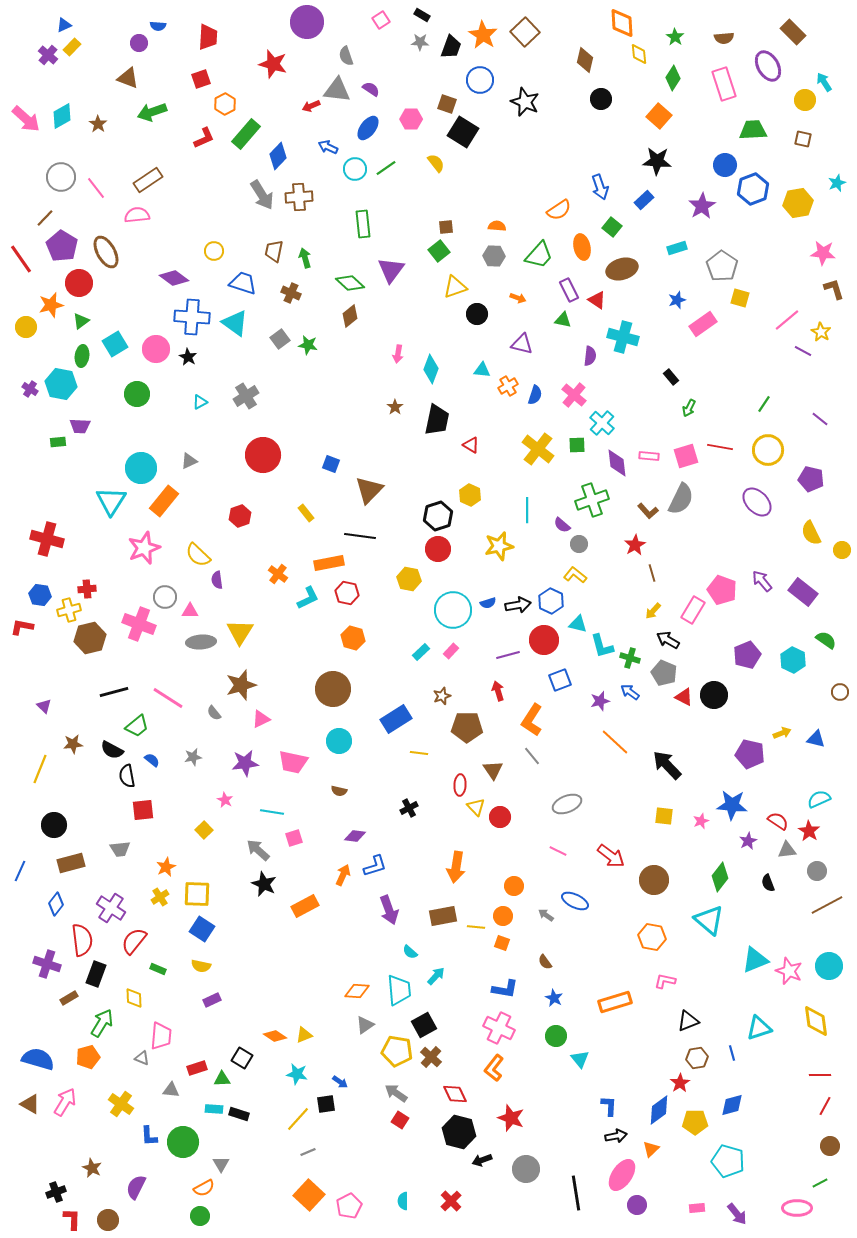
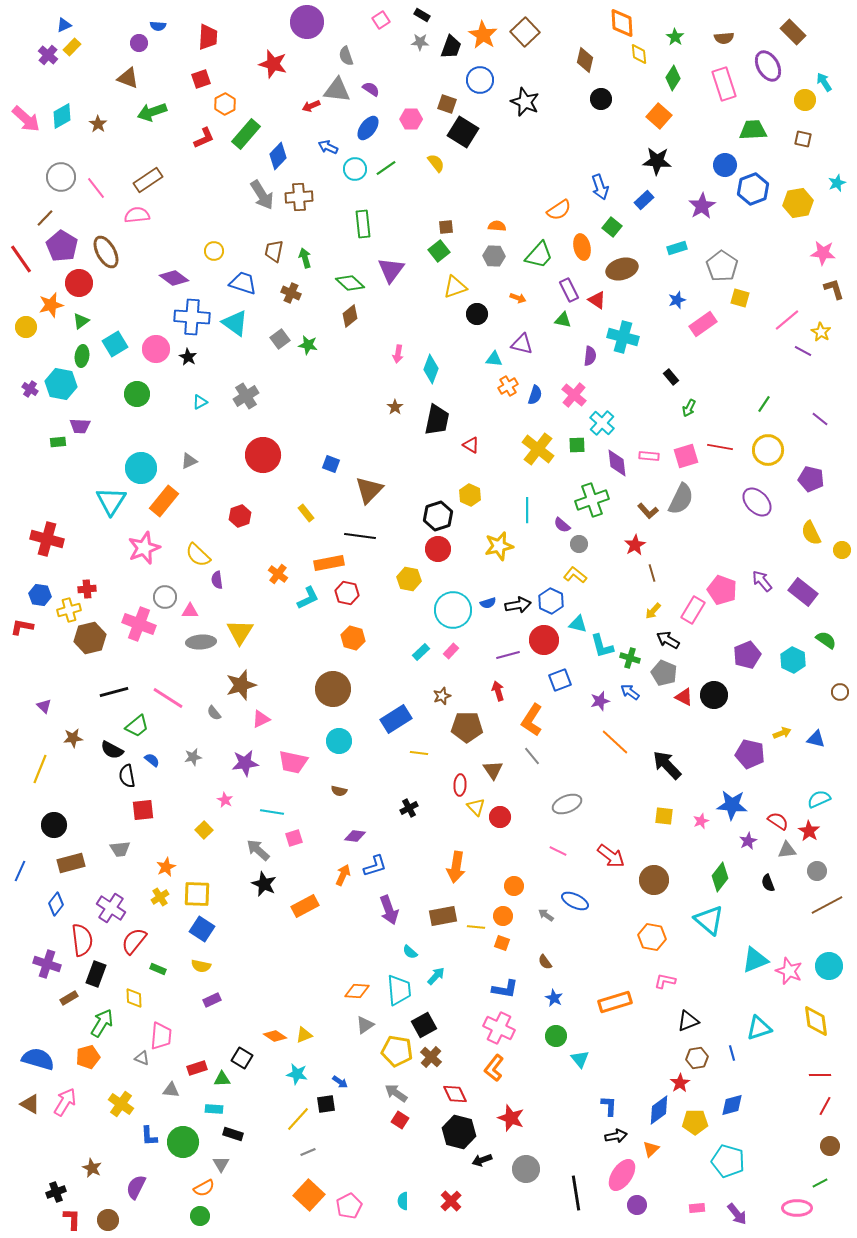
cyan triangle at (482, 370): moved 12 px right, 11 px up
brown star at (73, 744): moved 6 px up
black rectangle at (239, 1114): moved 6 px left, 20 px down
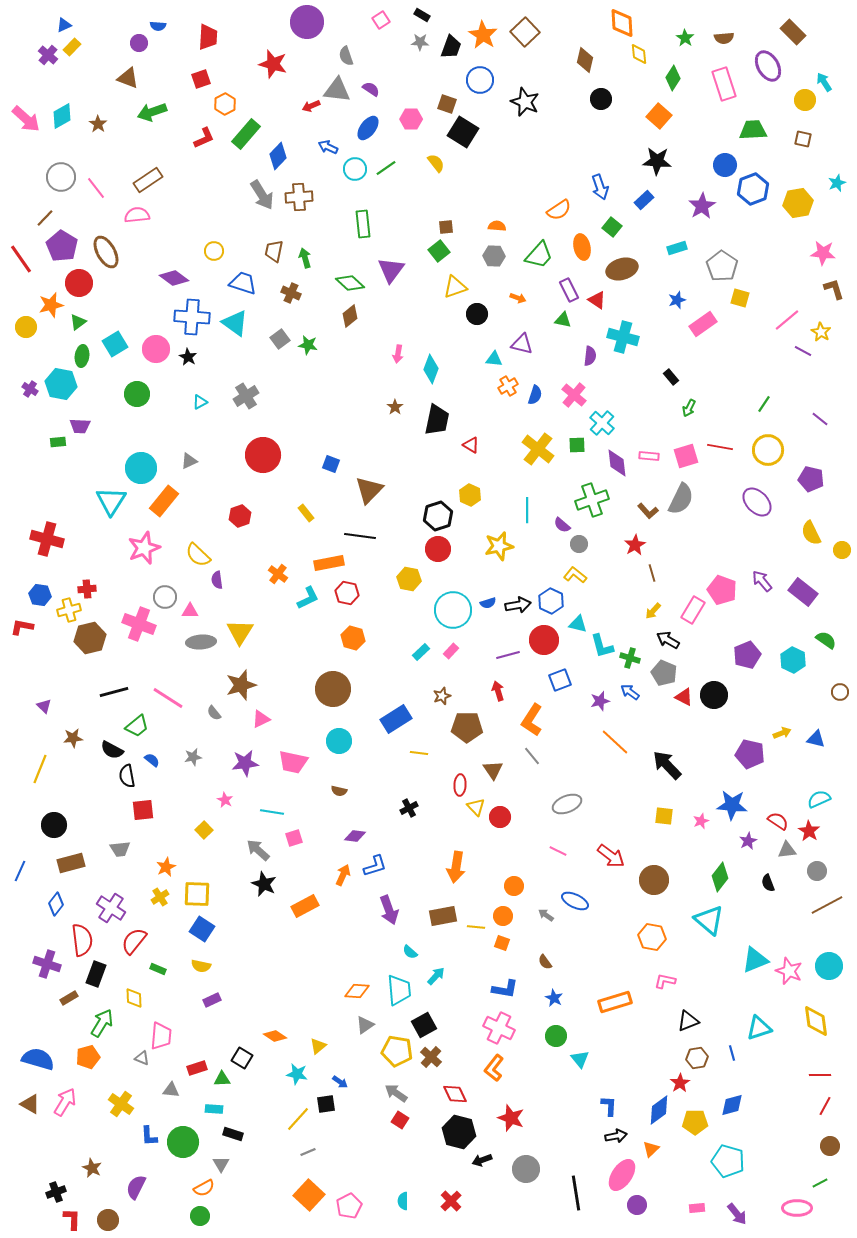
green star at (675, 37): moved 10 px right, 1 px down
green triangle at (81, 321): moved 3 px left, 1 px down
yellow triangle at (304, 1035): moved 14 px right, 11 px down; rotated 18 degrees counterclockwise
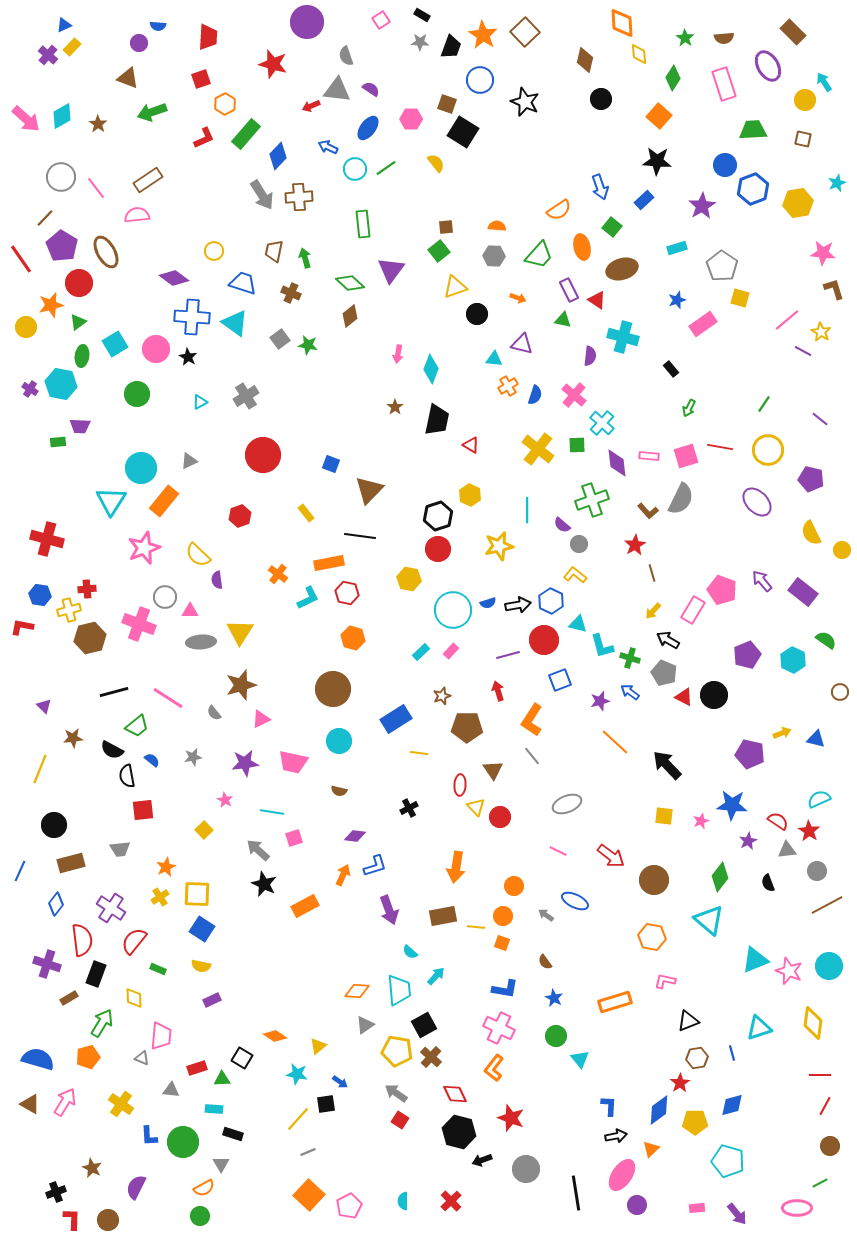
black rectangle at (671, 377): moved 8 px up
yellow diamond at (816, 1021): moved 3 px left, 2 px down; rotated 16 degrees clockwise
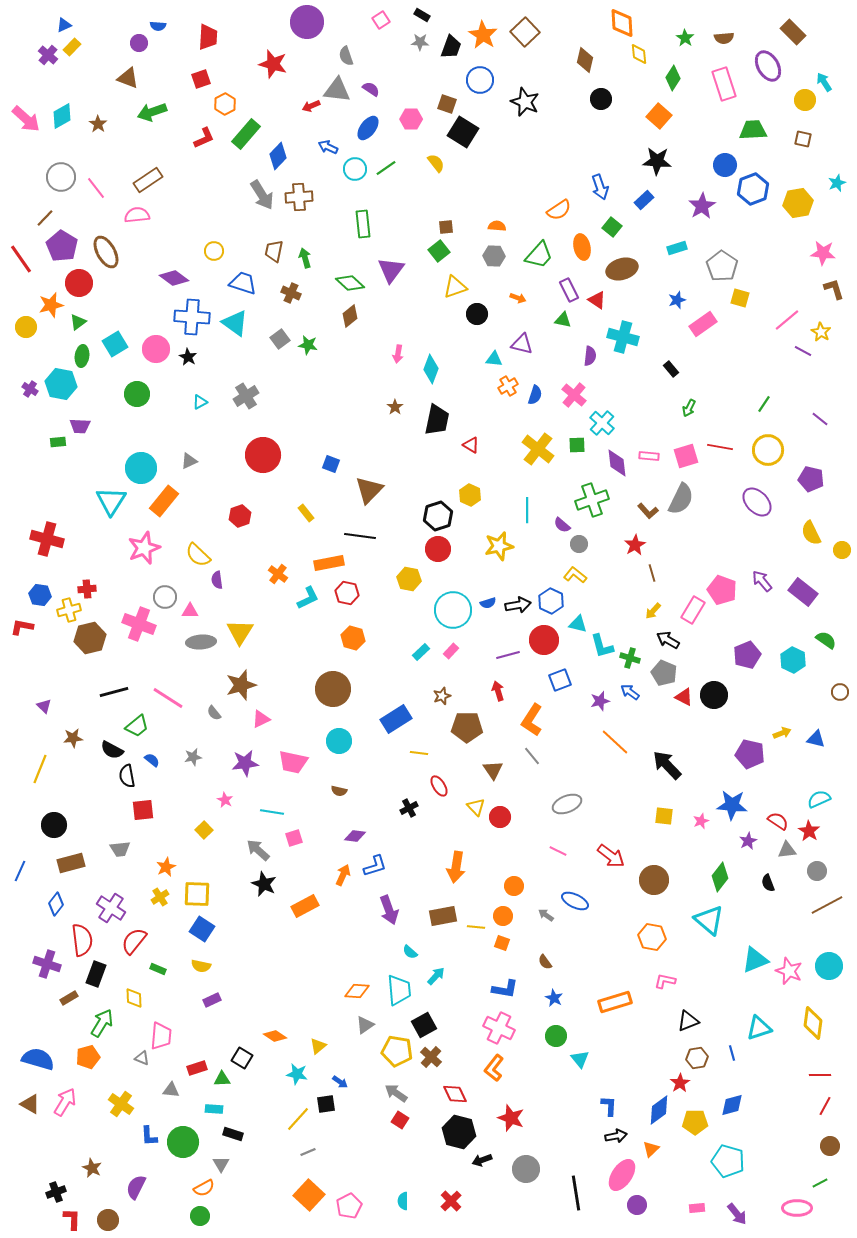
red ellipse at (460, 785): moved 21 px left, 1 px down; rotated 35 degrees counterclockwise
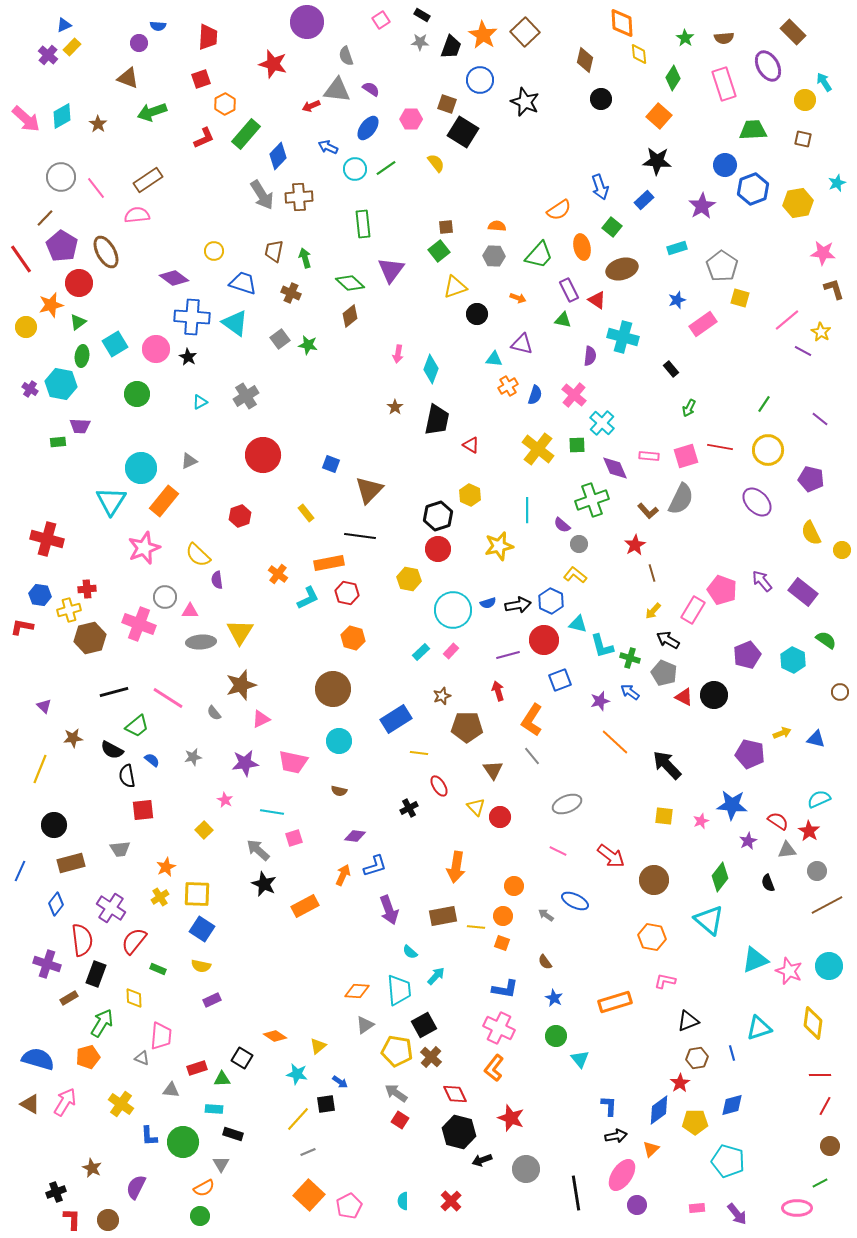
purple diamond at (617, 463): moved 2 px left, 5 px down; rotated 16 degrees counterclockwise
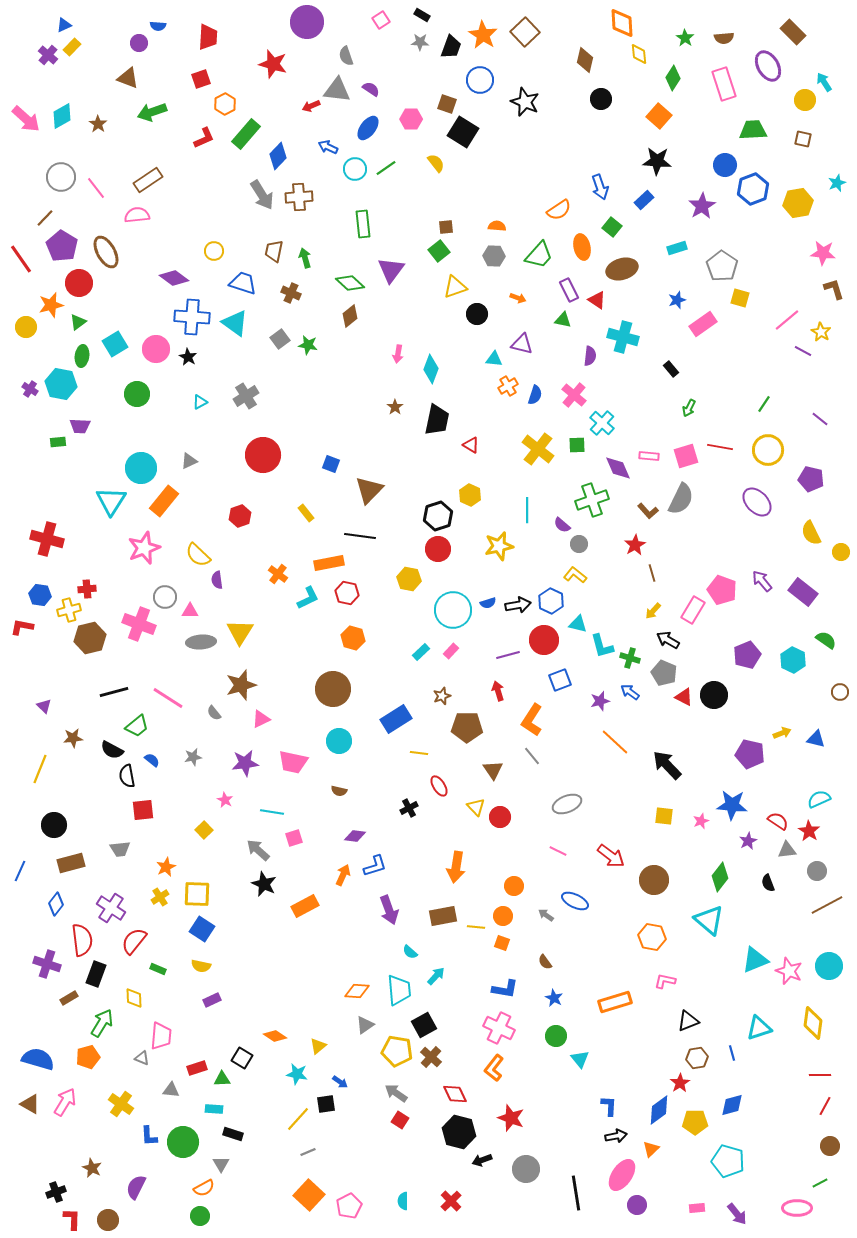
purple diamond at (615, 468): moved 3 px right
yellow circle at (842, 550): moved 1 px left, 2 px down
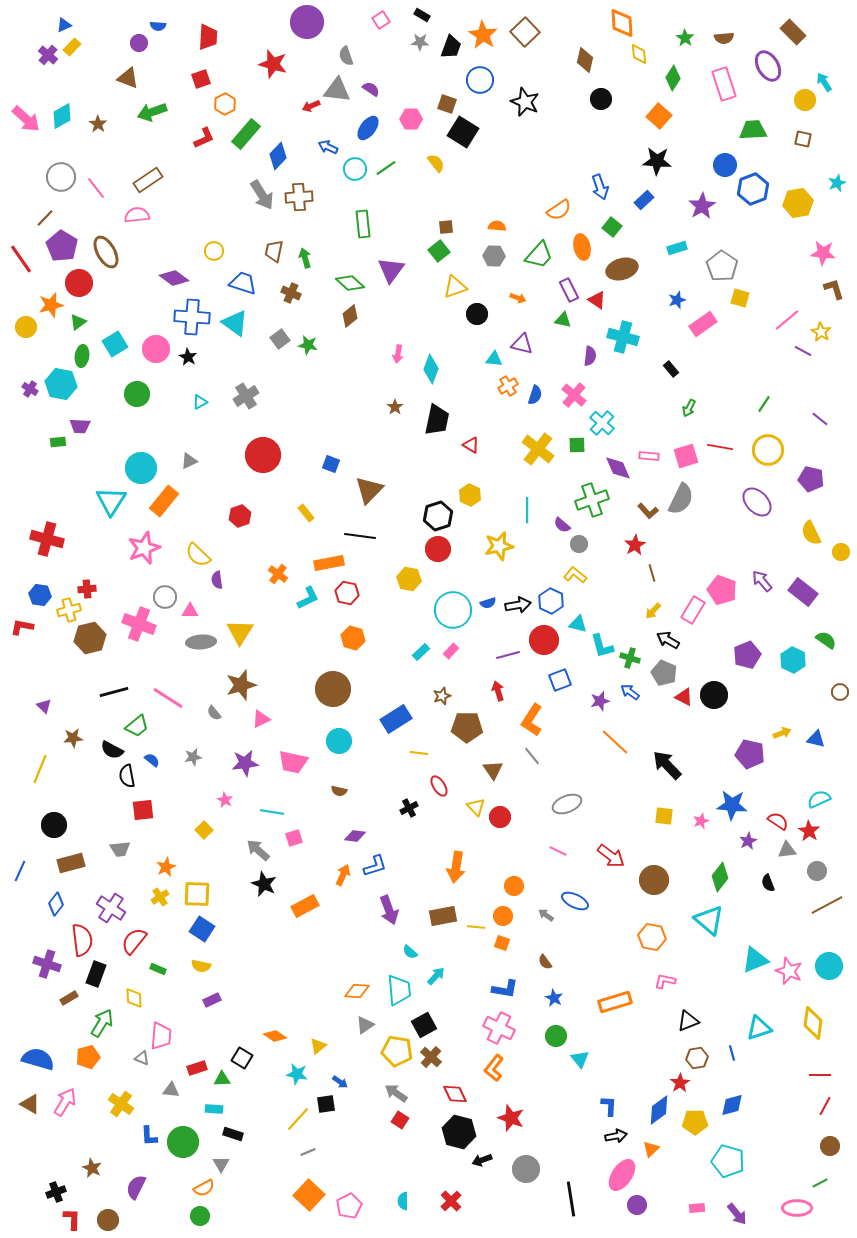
black line at (576, 1193): moved 5 px left, 6 px down
